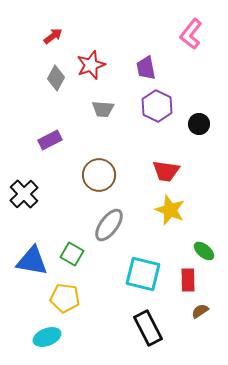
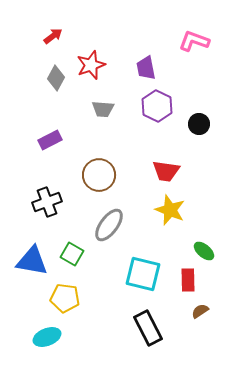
pink L-shape: moved 3 px right, 7 px down; rotated 72 degrees clockwise
black cross: moved 23 px right, 8 px down; rotated 24 degrees clockwise
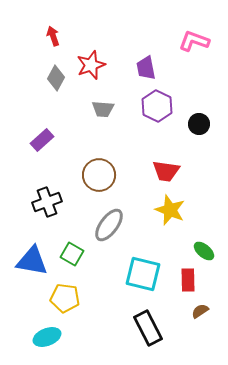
red arrow: rotated 72 degrees counterclockwise
purple rectangle: moved 8 px left; rotated 15 degrees counterclockwise
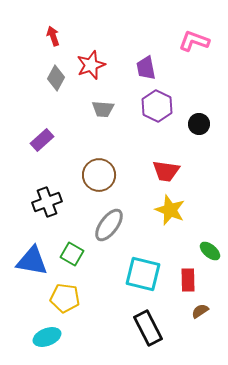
green ellipse: moved 6 px right
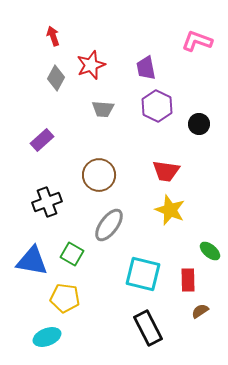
pink L-shape: moved 3 px right
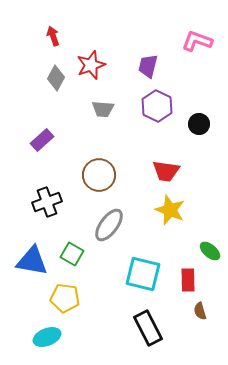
purple trapezoid: moved 2 px right, 2 px up; rotated 25 degrees clockwise
brown semicircle: rotated 72 degrees counterclockwise
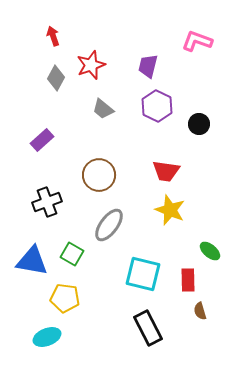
gray trapezoid: rotated 35 degrees clockwise
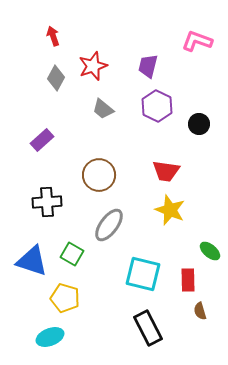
red star: moved 2 px right, 1 px down
black cross: rotated 16 degrees clockwise
blue triangle: rotated 8 degrees clockwise
yellow pentagon: rotated 8 degrees clockwise
cyan ellipse: moved 3 px right
